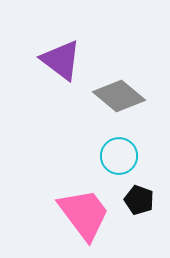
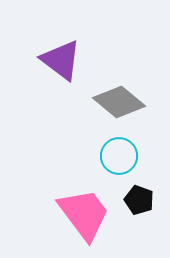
gray diamond: moved 6 px down
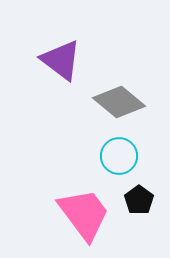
black pentagon: rotated 16 degrees clockwise
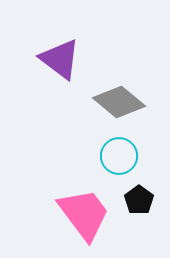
purple triangle: moved 1 px left, 1 px up
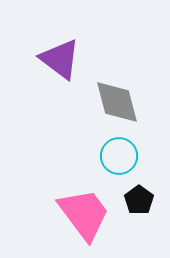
gray diamond: moved 2 px left; rotated 36 degrees clockwise
